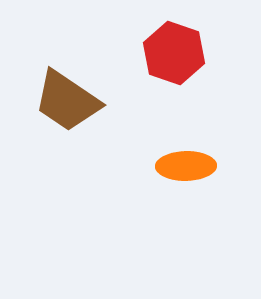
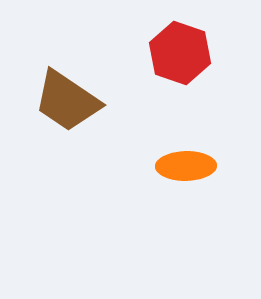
red hexagon: moved 6 px right
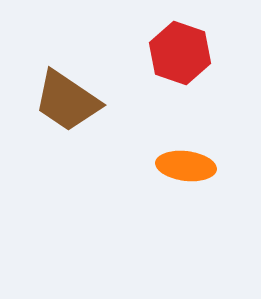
orange ellipse: rotated 8 degrees clockwise
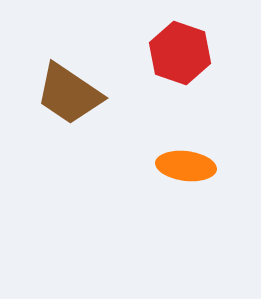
brown trapezoid: moved 2 px right, 7 px up
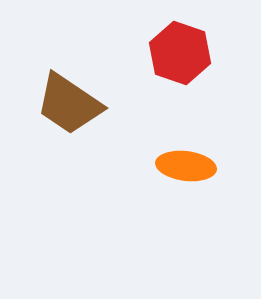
brown trapezoid: moved 10 px down
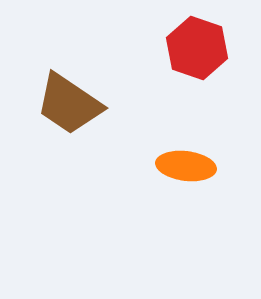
red hexagon: moved 17 px right, 5 px up
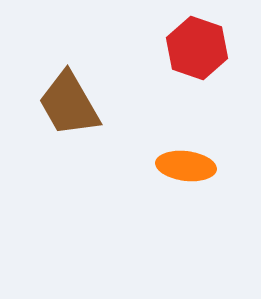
brown trapezoid: rotated 26 degrees clockwise
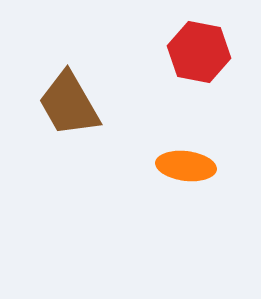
red hexagon: moved 2 px right, 4 px down; rotated 8 degrees counterclockwise
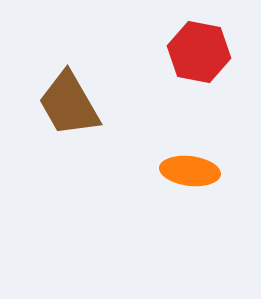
orange ellipse: moved 4 px right, 5 px down
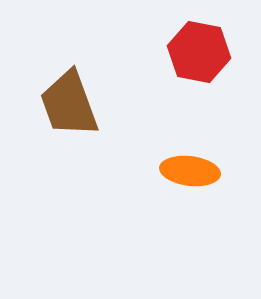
brown trapezoid: rotated 10 degrees clockwise
